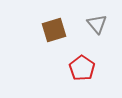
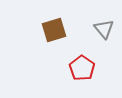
gray triangle: moved 7 px right, 5 px down
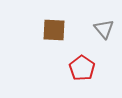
brown square: rotated 20 degrees clockwise
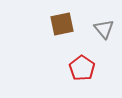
brown square: moved 8 px right, 6 px up; rotated 15 degrees counterclockwise
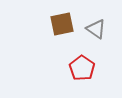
gray triangle: moved 8 px left; rotated 15 degrees counterclockwise
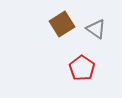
brown square: rotated 20 degrees counterclockwise
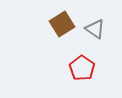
gray triangle: moved 1 px left
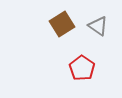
gray triangle: moved 3 px right, 3 px up
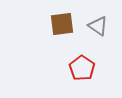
brown square: rotated 25 degrees clockwise
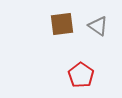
red pentagon: moved 1 px left, 7 px down
